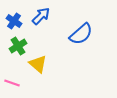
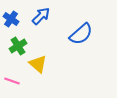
blue cross: moved 3 px left, 2 px up
pink line: moved 2 px up
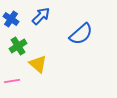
pink line: rotated 28 degrees counterclockwise
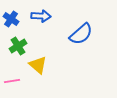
blue arrow: rotated 48 degrees clockwise
yellow triangle: moved 1 px down
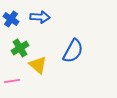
blue arrow: moved 1 px left, 1 px down
blue semicircle: moved 8 px left, 17 px down; rotated 20 degrees counterclockwise
green cross: moved 2 px right, 2 px down
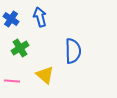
blue arrow: rotated 108 degrees counterclockwise
blue semicircle: rotated 30 degrees counterclockwise
yellow triangle: moved 7 px right, 10 px down
pink line: rotated 14 degrees clockwise
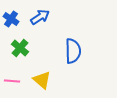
blue arrow: rotated 72 degrees clockwise
green cross: rotated 18 degrees counterclockwise
yellow triangle: moved 3 px left, 5 px down
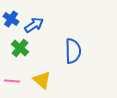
blue arrow: moved 6 px left, 8 px down
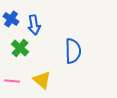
blue arrow: rotated 114 degrees clockwise
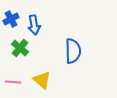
blue cross: rotated 28 degrees clockwise
pink line: moved 1 px right, 1 px down
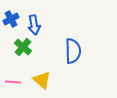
green cross: moved 3 px right, 1 px up
